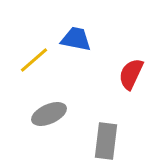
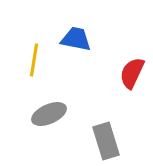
yellow line: rotated 40 degrees counterclockwise
red semicircle: moved 1 px right, 1 px up
gray rectangle: rotated 24 degrees counterclockwise
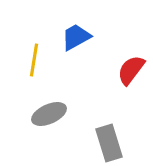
blue trapezoid: moved 2 px up; rotated 40 degrees counterclockwise
red semicircle: moved 1 px left, 3 px up; rotated 12 degrees clockwise
gray rectangle: moved 3 px right, 2 px down
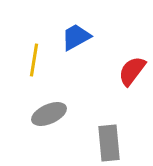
red semicircle: moved 1 px right, 1 px down
gray rectangle: rotated 12 degrees clockwise
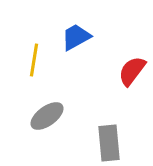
gray ellipse: moved 2 px left, 2 px down; rotated 12 degrees counterclockwise
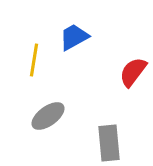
blue trapezoid: moved 2 px left
red semicircle: moved 1 px right, 1 px down
gray ellipse: moved 1 px right
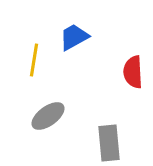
red semicircle: rotated 40 degrees counterclockwise
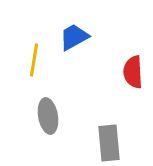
gray ellipse: rotated 64 degrees counterclockwise
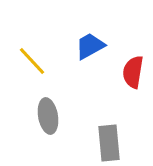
blue trapezoid: moved 16 px right, 9 px down
yellow line: moved 2 px left, 1 px down; rotated 52 degrees counterclockwise
red semicircle: rotated 12 degrees clockwise
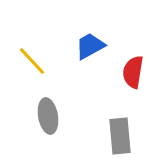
gray rectangle: moved 11 px right, 7 px up
